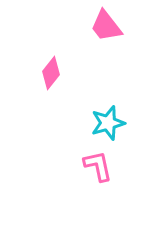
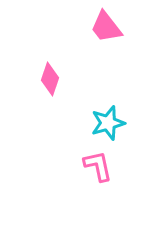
pink trapezoid: moved 1 px down
pink diamond: moved 1 px left, 6 px down; rotated 20 degrees counterclockwise
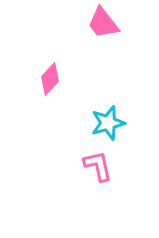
pink trapezoid: moved 3 px left, 4 px up
pink diamond: rotated 24 degrees clockwise
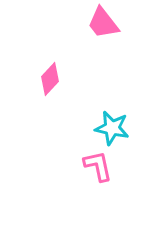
cyan star: moved 4 px right, 5 px down; rotated 28 degrees clockwise
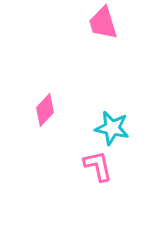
pink trapezoid: rotated 21 degrees clockwise
pink diamond: moved 5 px left, 31 px down
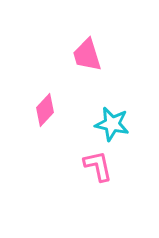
pink trapezoid: moved 16 px left, 32 px down
cyan star: moved 4 px up
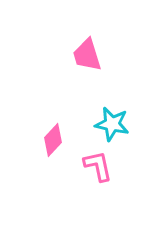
pink diamond: moved 8 px right, 30 px down
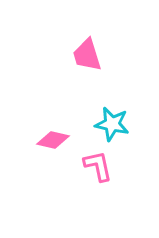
pink diamond: rotated 60 degrees clockwise
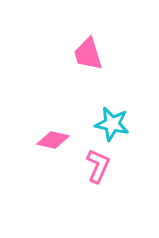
pink trapezoid: moved 1 px right, 1 px up
pink L-shape: rotated 36 degrees clockwise
